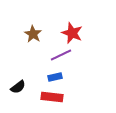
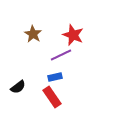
red star: moved 1 px right, 2 px down
red rectangle: rotated 50 degrees clockwise
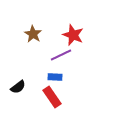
blue rectangle: rotated 16 degrees clockwise
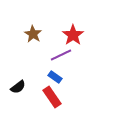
red star: rotated 15 degrees clockwise
blue rectangle: rotated 32 degrees clockwise
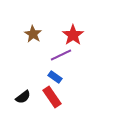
black semicircle: moved 5 px right, 10 px down
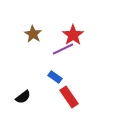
purple line: moved 2 px right, 6 px up
red rectangle: moved 17 px right
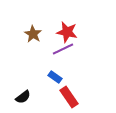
red star: moved 6 px left, 3 px up; rotated 25 degrees counterclockwise
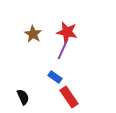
purple line: rotated 40 degrees counterclockwise
black semicircle: rotated 77 degrees counterclockwise
